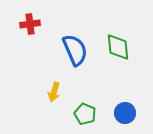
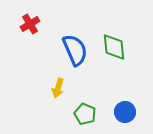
red cross: rotated 24 degrees counterclockwise
green diamond: moved 4 px left
yellow arrow: moved 4 px right, 4 px up
blue circle: moved 1 px up
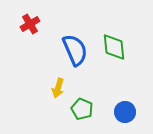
green pentagon: moved 3 px left, 5 px up
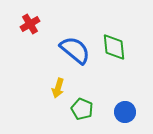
blue semicircle: rotated 28 degrees counterclockwise
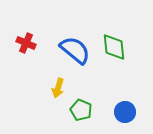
red cross: moved 4 px left, 19 px down; rotated 36 degrees counterclockwise
green pentagon: moved 1 px left, 1 px down
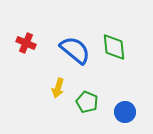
green pentagon: moved 6 px right, 8 px up
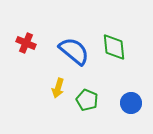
blue semicircle: moved 1 px left, 1 px down
green pentagon: moved 2 px up
blue circle: moved 6 px right, 9 px up
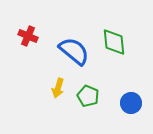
red cross: moved 2 px right, 7 px up
green diamond: moved 5 px up
green pentagon: moved 1 px right, 4 px up
